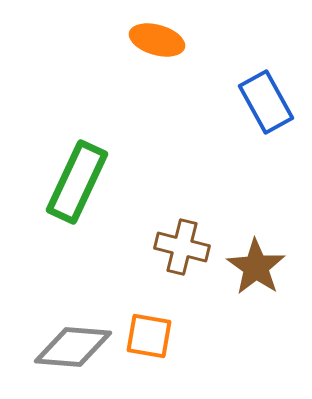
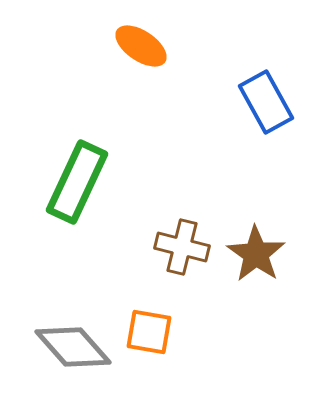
orange ellipse: moved 16 px left, 6 px down; rotated 18 degrees clockwise
brown star: moved 13 px up
orange square: moved 4 px up
gray diamond: rotated 44 degrees clockwise
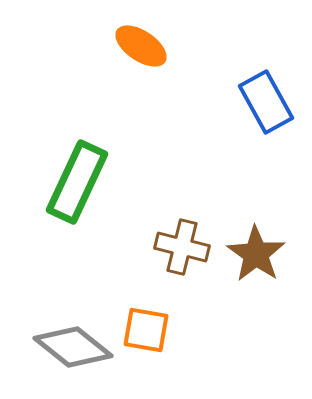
orange square: moved 3 px left, 2 px up
gray diamond: rotated 10 degrees counterclockwise
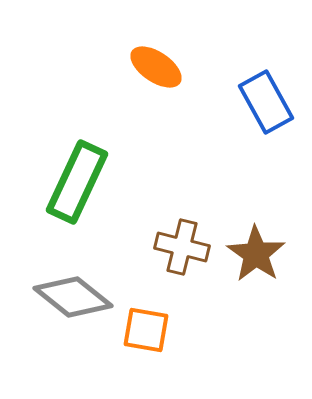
orange ellipse: moved 15 px right, 21 px down
gray diamond: moved 50 px up
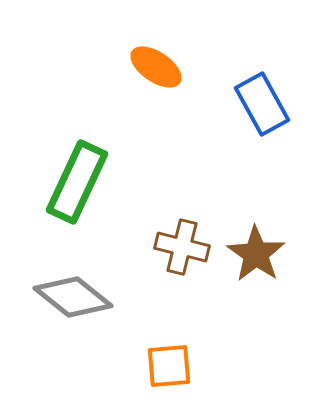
blue rectangle: moved 4 px left, 2 px down
orange square: moved 23 px right, 36 px down; rotated 15 degrees counterclockwise
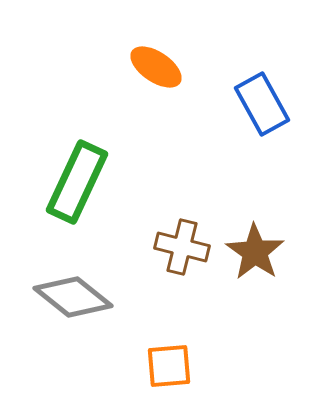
brown star: moved 1 px left, 2 px up
